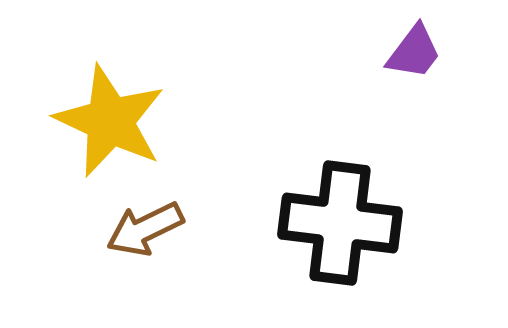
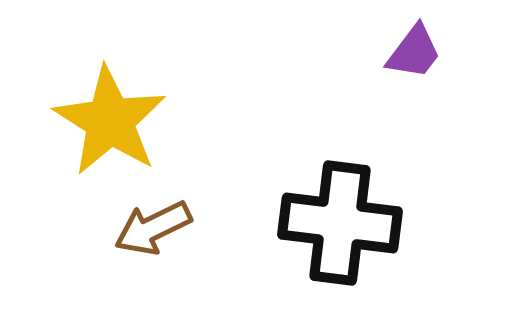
yellow star: rotated 7 degrees clockwise
brown arrow: moved 8 px right, 1 px up
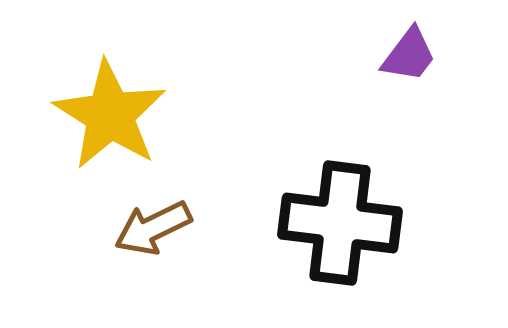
purple trapezoid: moved 5 px left, 3 px down
yellow star: moved 6 px up
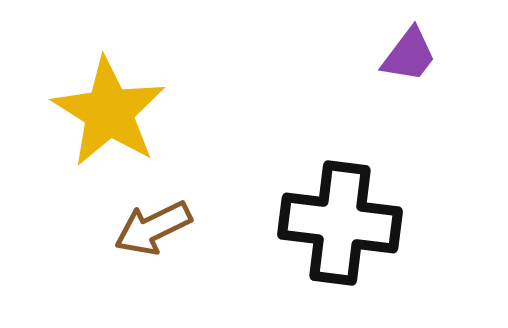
yellow star: moved 1 px left, 3 px up
